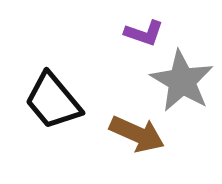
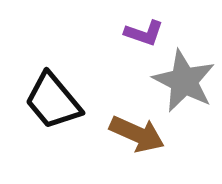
gray star: moved 2 px right; rotated 4 degrees counterclockwise
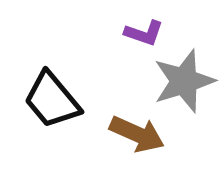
gray star: rotated 28 degrees clockwise
black trapezoid: moved 1 px left, 1 px up
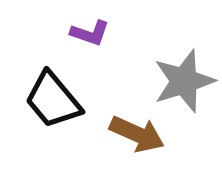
purple L-shape: moved 54 px left
black trapezoid: moved 1 px right
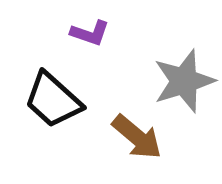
black trapezoid: rotated 8 degrees counterclockwise
brown arrow: moved 3 px down; rotated 16 degrees clockwise
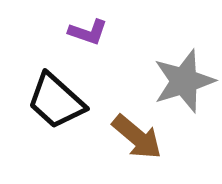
purple L-shape: moved 2 px left, 1 px up
black trapezoid: moved 3 px right, 1 px down
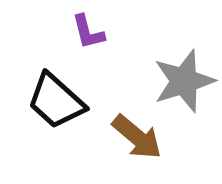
purple L-shape: rotated 57 degrees clockwise
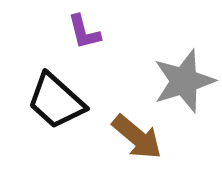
purple L-shape: moved 4 px left
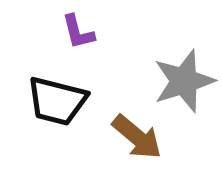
purple L-shape: moved 6 px left
black trapezoid: moved 1 px right; rotated 28 degrees counterclockwise
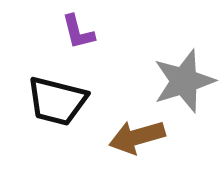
brown arrow: rotated 124 degrees clockwise
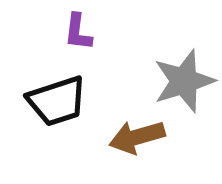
purple L-shape: rotated 21 degrees clockwise
black trapezoid: rotated 32 degrees counterclockwise
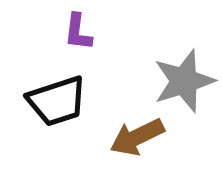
brown arrow: rotated 10 degrees counterclockwise
